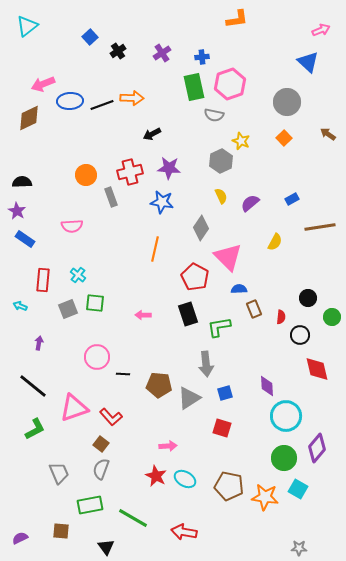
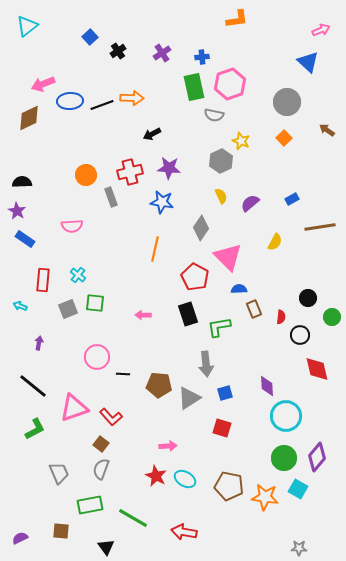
brown arrow at (328, 134): moved 1 px left, 4 px up
purple diamond at (317, 448): moved 9 px down
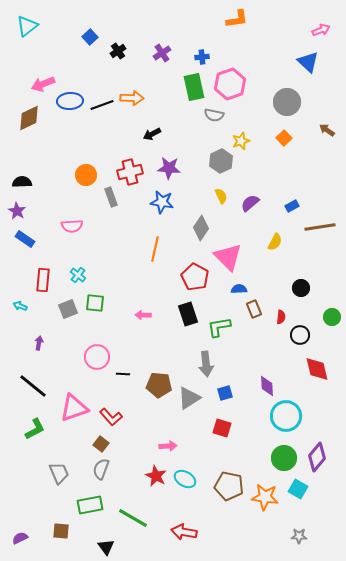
yellow star at (241, 141): rotated 30 degrees clockwise
blue rectangle at (292, 199): moved 7 px down
black circle at (308, 298): moved 7 px left, 10 px up
gray star at (299, 548): moved 12 px up
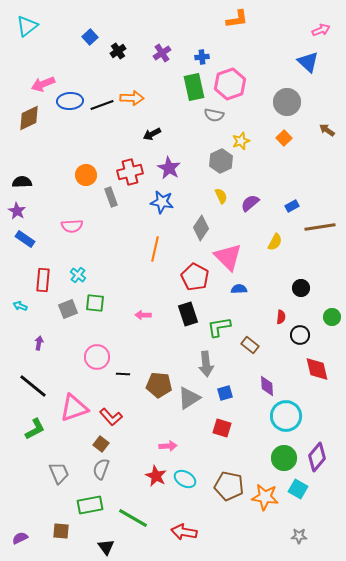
purple star at (169, 168): rotated 25 degrees clockwise
brown rectangle at (254, 309): moved 4 px left, 36 px down; rotated 30 degrees counterclockwise
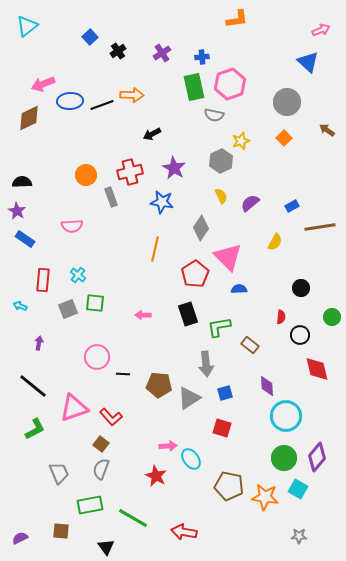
orange arrow at (132, 98): moved 3 px up
purple star at (169, 168): moved 5 px right
red pentagon at (195, 277): moved 3 px up; rotated 12 degrees clockwise
cyan ellipse at (185, 479): moved 6 px right, 20 px up; rotated 25 degrees clockwise
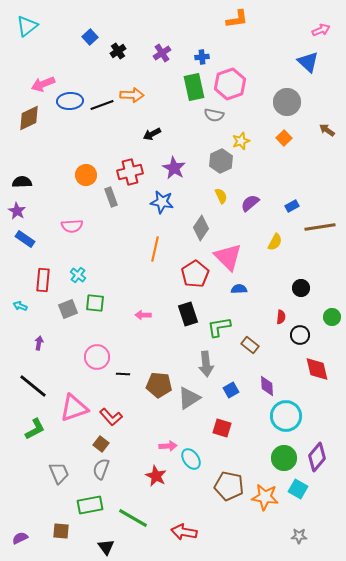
blue square at (225, 393): moved 6 px right, 3 px up; rotated 14 degrees counterclockwise
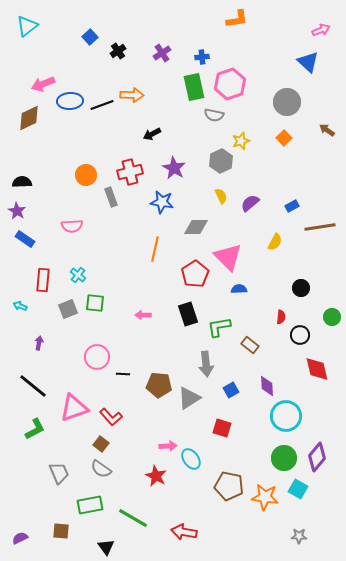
gray diamond at (201, 228): moved 5 px left, 1 px up; rotated 55 degrees clockwise
gray semicircle at (101, 469): rotated 75 degrees counterclockwise
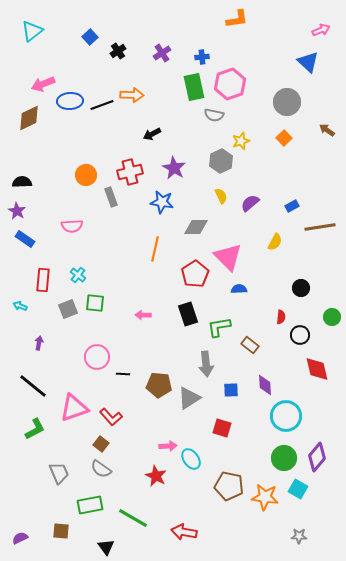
cyan triangle at (27, 26): moved 5 px right, 5 px down
purple diamond at (267, 386): moved 2 px left, 1 px up
blue square at (231, 390): rotated 28 degrees clockwise
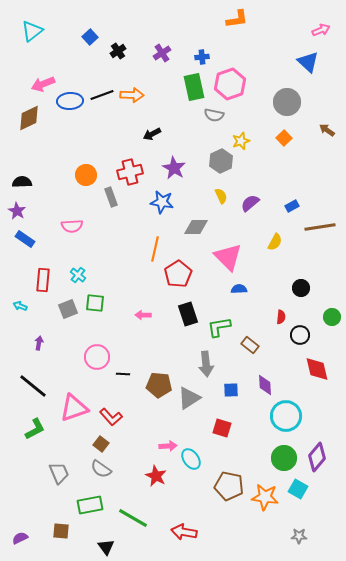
black line at (102, 105): moved 10 px up
red pentagon at (195, 274): moved 17 px left
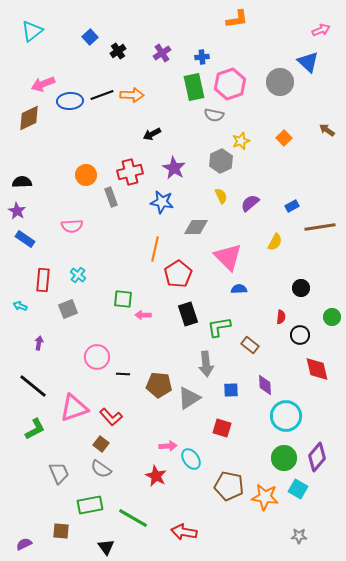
gray circle at (287, 102): moved 7 px left, 20 px up
green square at (95, 303): moved 28 px right, 4 px up
purple semicircle at (20, 538): moved 4 px right, 6 px down
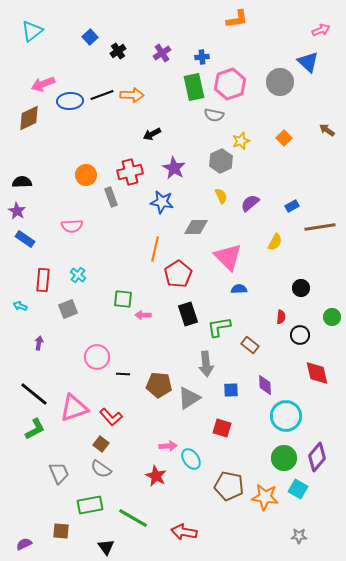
red diamond at (317, 369): moved 4 px down
black line at (33, 386): moved 1 px right, 8 px down
